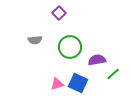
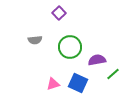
pink triangle: moved 4 px left
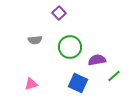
green line: moved 1 px right, 2 px down
pink triangle: moved 22 px left
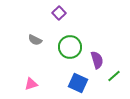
gray semicircle: rotated 32 degrees clockwise
purple semicircle: rotated 84 degrees clockwise
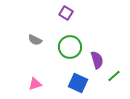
purple square: moved 7 px right; rotated 16 degrees counterclockwise
pink triangle: moved 4 px right
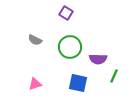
purple semicircle: moved 1 px right, 1 px up; rotated 108 degrees clockwise
green line: rotated 24 degrees counterclockwise
blue square: rotated 12 degrees counterclockwise
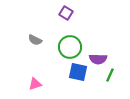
green line: moved 4 px left, 1 px up
blue square: moved 11 px up
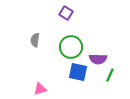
gray semicircle: rotated 72 degrees clockwise
green circle: moved 1 px right
pink triangle: moved 5 px right, 5 px down
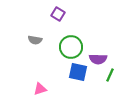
purple square: moved 8 px left, 1 px down
gray semicircle: rotated 88 degrees counterclockwise
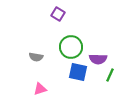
gray semicircle: moved 1 px right, 17 px down
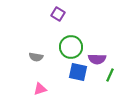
purple semicircle: moved 1 px left
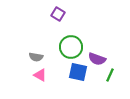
purple semicircle: rotated 18 degrees clockwise
pink triangle: moved 14 px up; rotated 48 degrees clockwise
